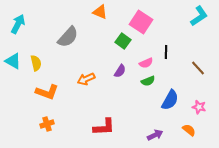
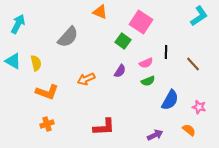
brown line: moved 5 px left, 4 px up
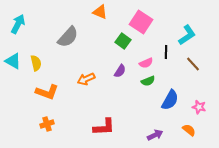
cyan L-shape: moved 12 px left, 19 px down
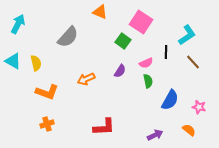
brown line: moved 2 px up
green semicircle: rotated 80 degrees counterclockwise
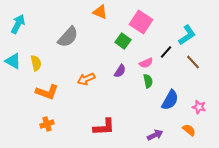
black line: rotated 40 degrees clockwise
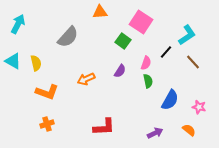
orange triangle: rotated 28 degrees counterclockwise
pink semicircle: rotated 48 degrees counterclockwise
purple arrow: moved 2 px up
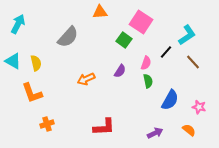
green square: moved 1 px right, 1 px up
orange L-shape: moved 15 px left, 1 px down; rotated 50 degrees clockwise
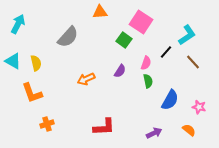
purple arrow: moved 1 px left
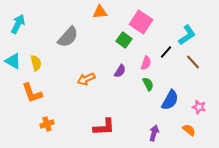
green semicircle: moved 3 px down; rotated 16 degrees counterclockwise
purple arrow: rotated 49 degrees counterclockwise
